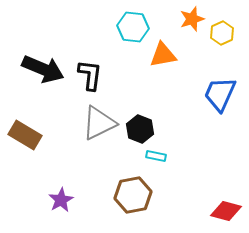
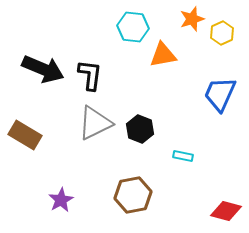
gray triangle: moved 4 px left
cyan rectangle: moved 27 px right
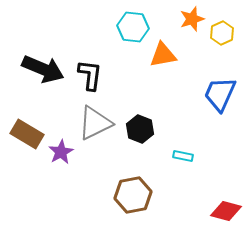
brown rectangle: moved 2 px right, 1 px up
purple star: moved 48 px up
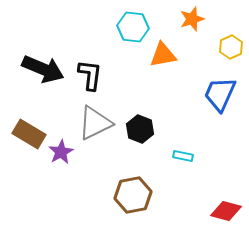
yellow hexagon: moved 9 px right, 14 px down
brown rectangle: moved 2 px right
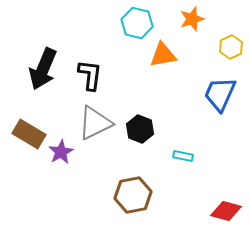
cyan hexagon: moved 4 px right, 4 px up; rotated 8 degrees clockwise
black arrow: rotated 90 degrees clockwise
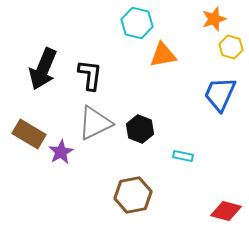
orange star: moved 22 px right
yellow hexagon: rotated 20 degrees counterclockwise
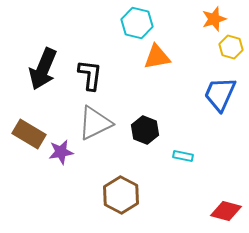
orange triangle: moved 6 px left, 2 px down
black hexagon: moved 5 px right, 1 px down
purple star: rotated 20 degrees clockwise
brown hexagon: moved 12 px left; rotated 21 degrees counterclockwise
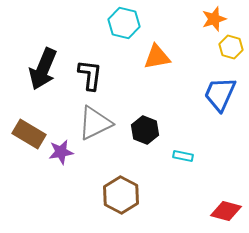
cyan hexagon: moved 13 px left
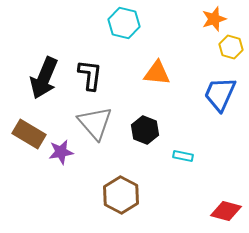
orange triangle: moved 16 px down; rotated 16 degrees clockwise
black arrow: moved 1 px right, 9 px down
gray triangle: rotated 45 degrees counterclockwise
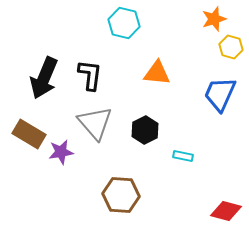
black hexagon: rotated 12 degrees clockwise
brown hexagon: rotated 24 degrees counterclockwise
